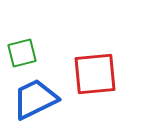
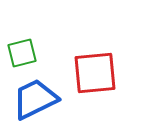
red square: moved 1 px up
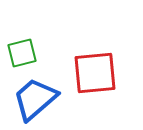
blue trapezoid: rotated 15 degrees counterclockwise
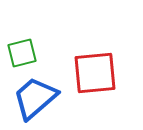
blue trapezoid: moved 1 px up
